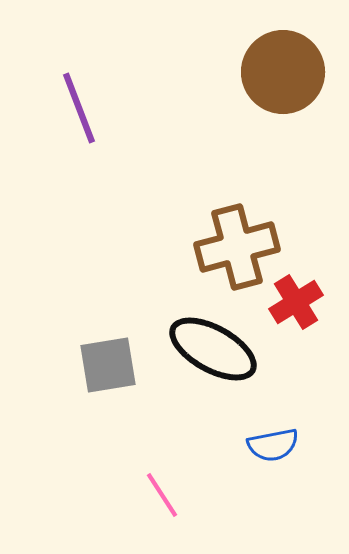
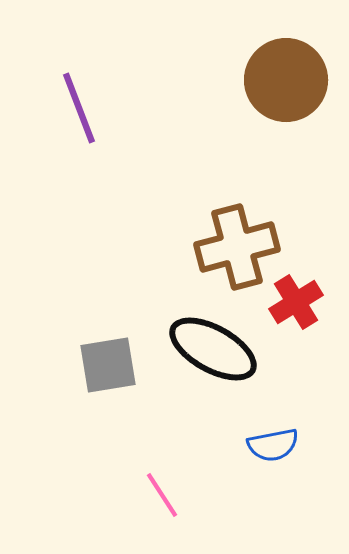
brown circle: moved 3 px right, 8 px down
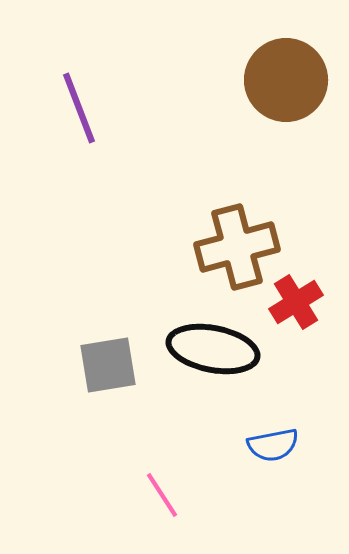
black ellipse: rotated 18 degrees counterclockwise
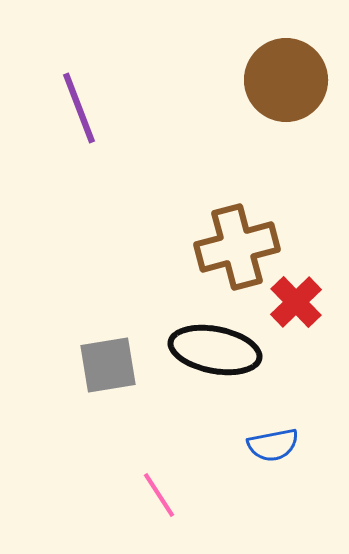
red cross: rotated 12 degrees counterclockwise
black ellipse: moved 2 px right, 1 px down
pink line: moved 3 px left
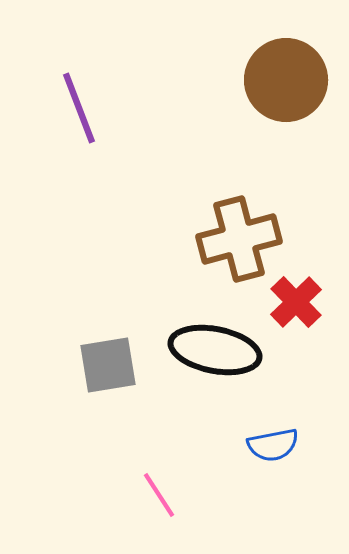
brown cross: moved 2 px right, 8 px up
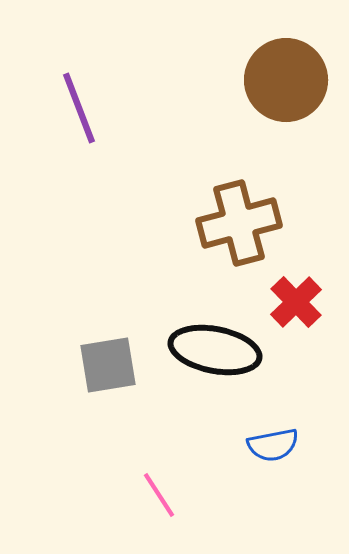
brown cross: moved 16 px up
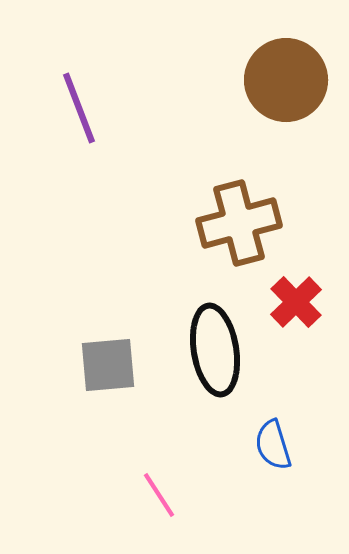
black ellipse: rotated 70 degrees clockwise
gray square: rotated 4 degrees clockwise
blue semicircle: rotated 84 degrees clockwise
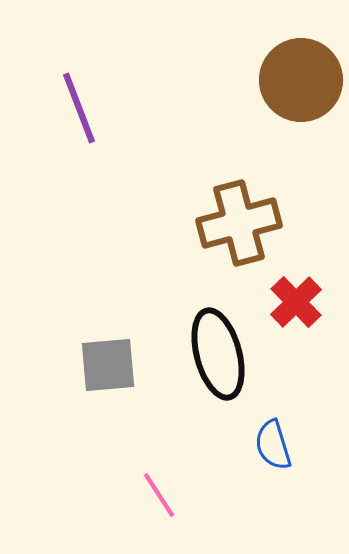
brown circle: moved 15 px right
black ellipse: moved 3 px right, 4 px down; rotated 6 degrees counterclockwise
